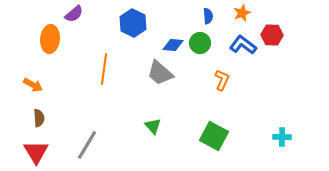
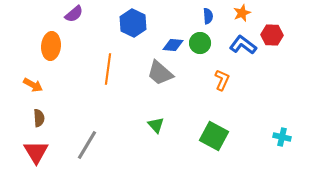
orange ellipse: moved 1 px right, 7 px down
orange line: moved 4 px right
green triangle: moved 3 px right, 1 px up
cyan cross: rotated 12 degrees clockwise
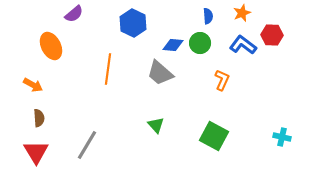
orange ellipse: rotated 32 degrees counterclockwise
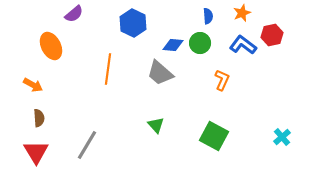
red hexagon: rotated 15 degrees counterclockwise
cyan cross: rotated 36 degrees clockwise
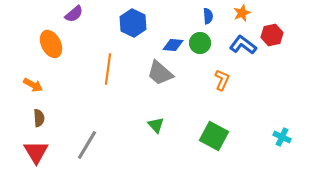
orange ellipse: moved 2 px up
cyan cross: rotated 24 degrees counterclockwise
